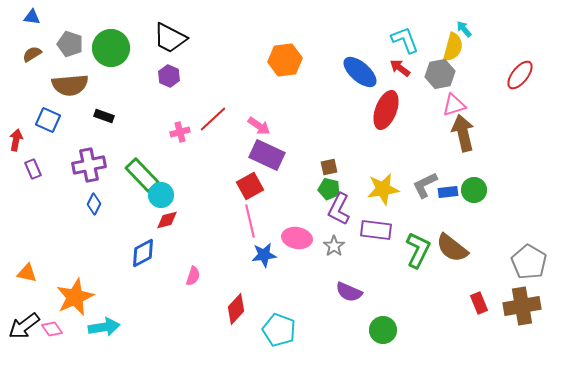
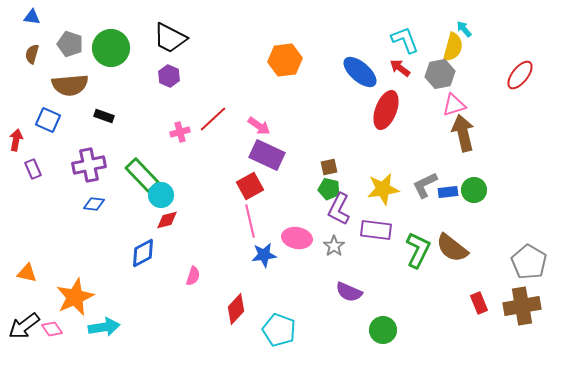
brown semicircle at (32, 54): rotated 42 degrees counterclockwise
blue diamond at (94, 204): rotated 70 degrees clockwise
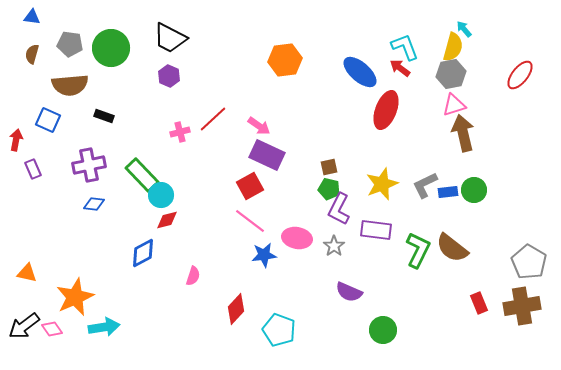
cyan L-shape at (405, 40): moved 7 px down
gray pentagon at (70, 44): rotated 10 degrees counterclockwise
gray hexagon at (440, 74): moved 11 px right
yellow star at (383, 189): moved 1 px left, 5 px up; rotated 12 degrees counterclockwise
pink line at (250, 221): rotated 40 degrees counterclockwise
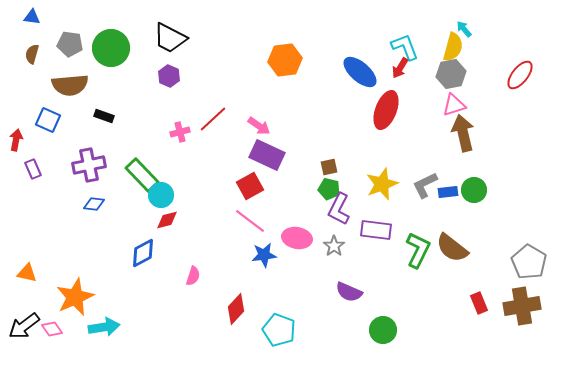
red arrow at (400, 68): rotated 95 degrees counterclockwise
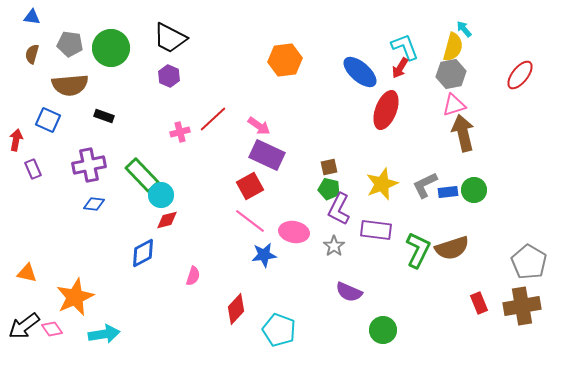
pink ellipse at (297, 238): moved 3 px left, 6 px up
brown semicircle at (452, 248): rotated 56 degrees counterclockwise
cyan arrow at (104, 327): moved 7 px down
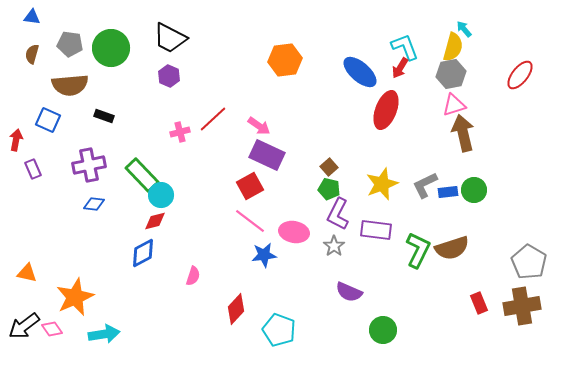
brown square at (329, 167): rotated 30 degrees counterclockwise
purple L-shape at (339, 209): moved 1 px left, 5 px down
red diamond at (167, 220): moved 12 px left, 1 px down
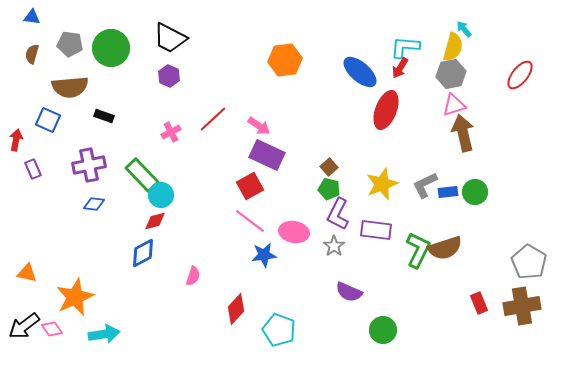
cyan L-shape at (405, 47): rotated 64 degrees counterclockwise
brown semicircle at (70, 85): moved 2 px down
pink cross at (180, 132): moved 9 px left; rotated 12 degrees counterclockwise
green circle at (474, 190): moved 1 px right, 2 px down
brown semicircle at (452, 248): moved 7 px left
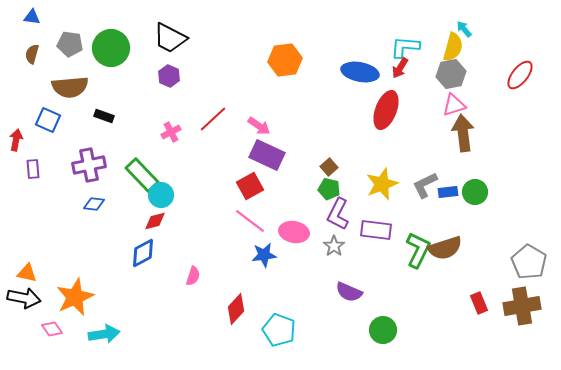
blue ellipse at (360, 72): rotated 30 degrees counterclockwise
brown arrow at (463, 133): rotated 6 degrees clockwise
purple rectangle at (33, 169): rotated 18 degrees clockwise
black arrow at (24, 326): moved 28 px up; rotated 132 degrees counterclockwise
